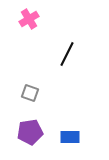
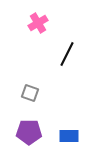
pink cross: moved 9 px right, 4 px down
purple pentagon: moved 1 px left; rotated 10 degrees clockwise
blue rectangle: moved 1 px left, 1 px up
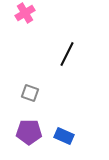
pink cross: moved 13 px left, 10 px up
blue rectangle: moved 5 px left; rotated 24 degrees clockwise
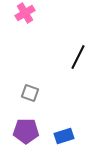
black line: moved 11 px right, 3 px down
purple pentagon: moved 3 px left, 1 px up
blue rectangle: rotated 42 degrees counterclockwise
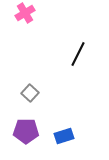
black line: moved 3 px up
gray square: rotated 24 degrees clockwise
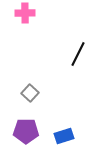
pink cross: rotated 30 degrees clockwise
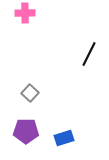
black line: moved 11 px right
blue rectangle: moved 2 px down
